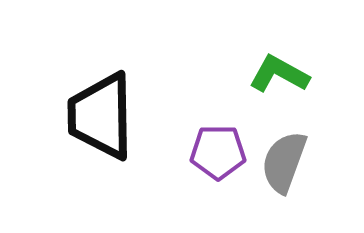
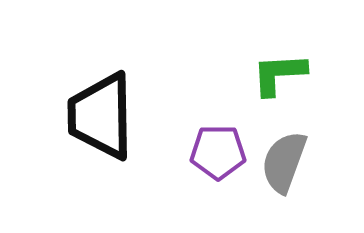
green L-shape: rotated 32 degrees counterclockwise
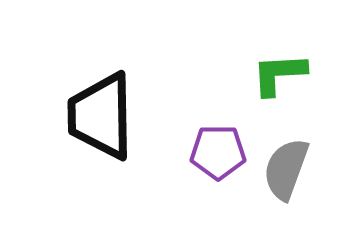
gray semicircle: moved 2 px right, 7 px down
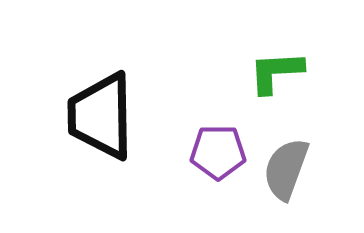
green L-shape: moved 3 px left, 2 px up
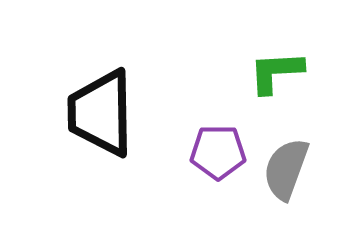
black trapezoid: moved 3 px up
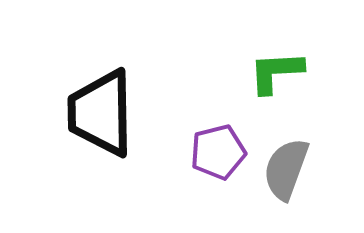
purple pentagon: rotated 14 degrees counterclockwise
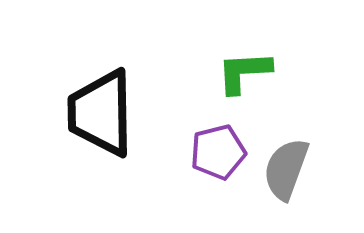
green L-shape: moved 32 px left
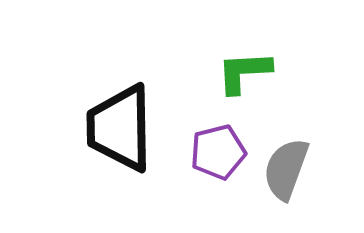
black trapezoid: moved 19 px right, 15 px down
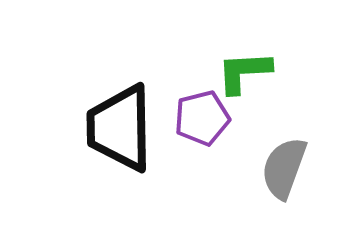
purple pentagon: moved 16 px left, 34 px up
gray semicircle: moved 2 px left, 1 px up
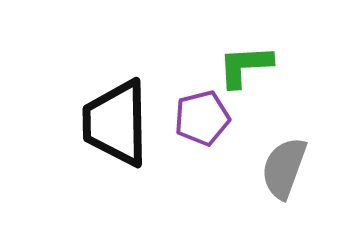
green L-shape: moved 1 px right, 6 px up
black trapezoid: moved 4 px left, 5 px up
